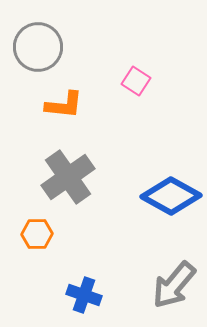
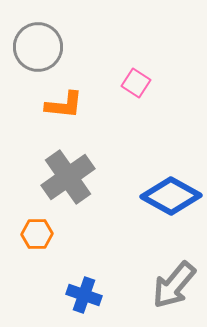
pink square: moved 2 px down
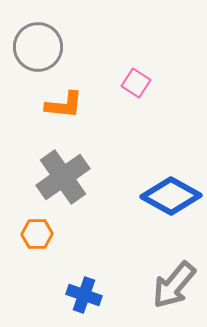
gray cross: moved 5 px left
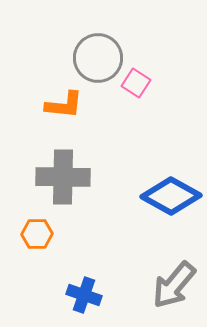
gray circle: moved 60 px right, 11 px down
gray cross: rotated 36 degrees clockwise
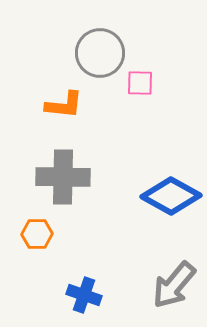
gray circle: moved 2 px right, 5 px up
pink square: moved 4 px right; rotated 32 degrees counterclockwise
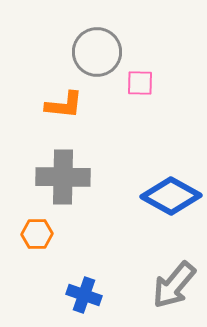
gray circle: moved 3 px left, 1 px up
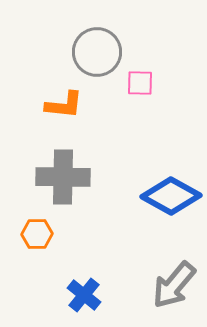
blue cross: rotated 20 degrees clockwise
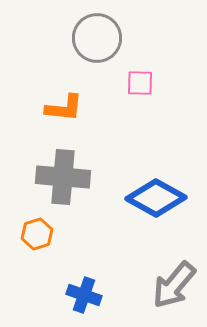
gray circle: moved 14 px up
orange L-shape: moved 3 px down
gray cross: rotated 4 degrees clockwise
blue diamond: moved 15 px left, 2 px down
orange hexagon: rotated 16 degrees counterclockwise
blue cross: rotated 20 degrees counterclockwise
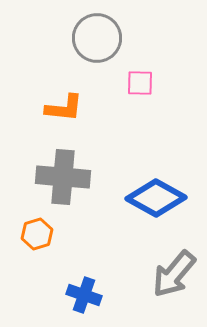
gray arrow: moved 11 px up
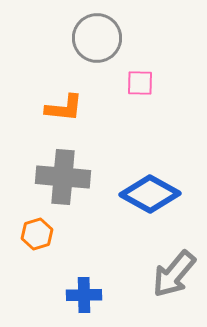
blue diamond: moved 6 px left, 4 px up
blue cross: rotated 20 degrees counterclockwise
